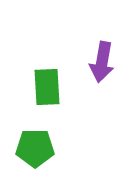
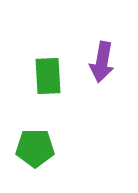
green rectangle: moved 1 px right, 11 px up
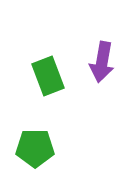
green rectangle: rotated 18 degrees counterclockwise
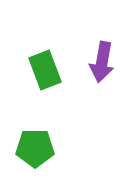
green rectangle: moved 3 px left, 6 px up
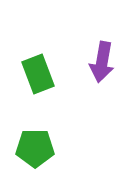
green rectangle: moved 7 px left, 4 px down
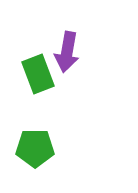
purple arrow: moved 35 px left, 10 px up
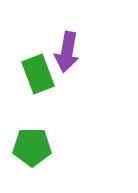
green pentagon: moved 3 px left, 1 px up
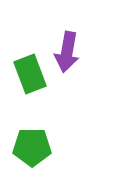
green rectangle: moved 8 px left
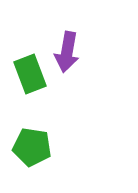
green pentagon: rotated 9 degrees clockwise
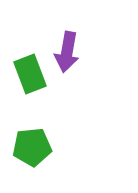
green pentagon: rotated 15 degrees counterclockwise
